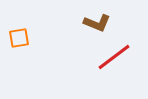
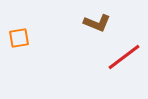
red line: moved 10 px right
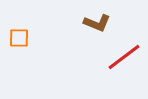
orange square: rotated 10 degrees clockwise
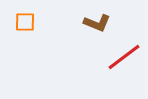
orange square: moved 6 px right, 16 px up
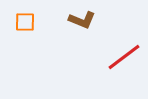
brown L-shape: moved 15 px left, 3 px up
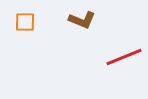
red line: rotated 15 degrees clockwise
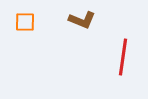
red line: moved 1 px left; rotated 60 degrees counterclockwise
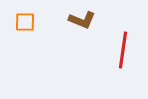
red line: moved 7 px up
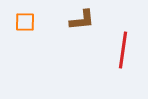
brown L-shape: rotated 28 degrees counterclockwise
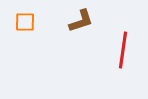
brown L-shape: moved 1 px left, 1 px down; rotated 12 degrees counterclockwise
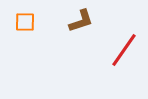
red line: moved 1 px right; rotated 27 degrees clockwise
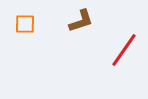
orange square: moved 2 px down
